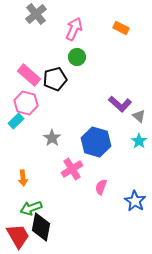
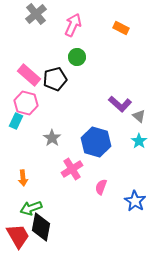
pink arrow: moved 1 px left, 4 px up
cyan rectangle: rotated 21 degrees counterclockwise
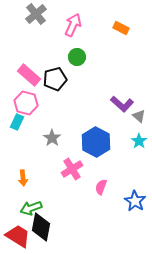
purple L-shape: moved 2 px right
cyan rectangle: moved 1 px right, 1 px down
blue hexagon: rotated 12 degrees clockwise
red trapezoid: rotated 28 degrees counterclockwise
